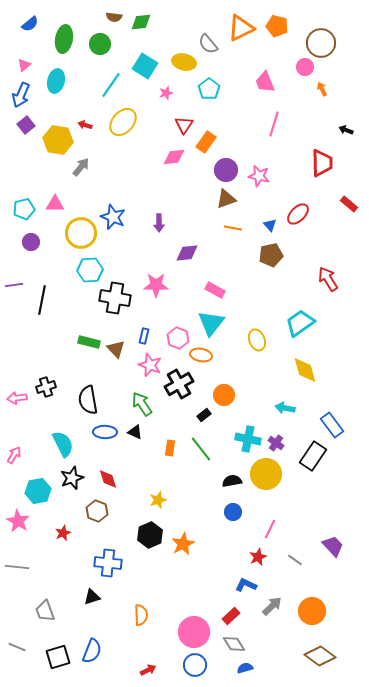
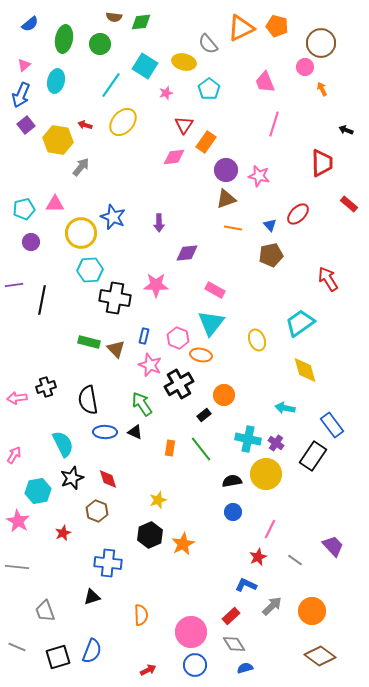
pink circle at (194, 632): moved 3 px left
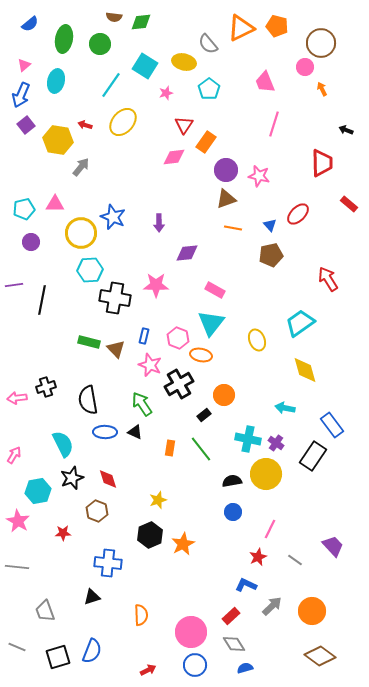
red star at (63, 533): rotated 21 degrees clockwise
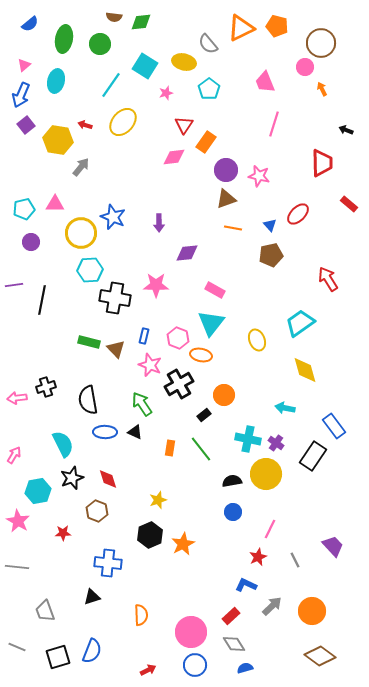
blue rectangle at (332, 425): moved 2 px right, 1 px down
gray line at (295, 560): rotated 28 degrees clockwise
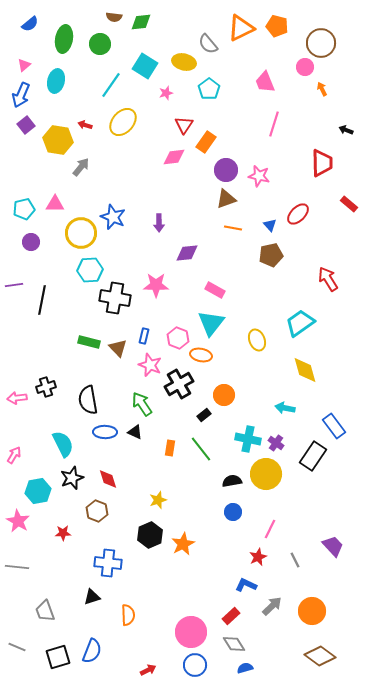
brown triangle at (116, 349): moved 2 px right, 1 px up
orange semicircle at (141, 615): moved 13 px left
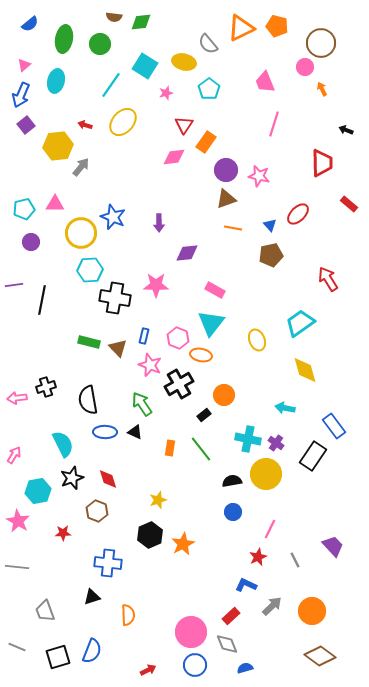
yellow hexagon at (58, 140): moved 6 px down; rotated 16 degrees counterclockwise
gray diamond at (234, 644): moved 7 px left; rotated 10 degrees clockwise
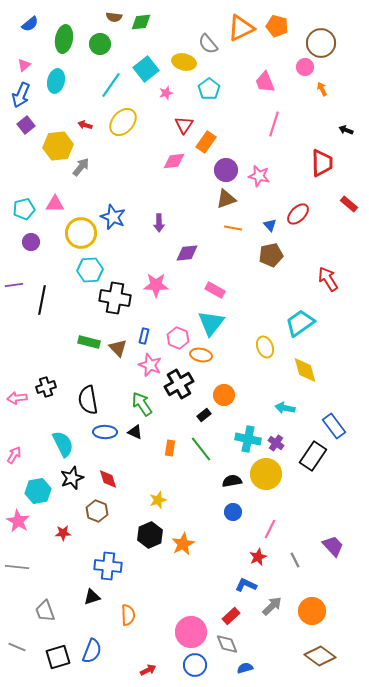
cyan square at (145, 66): moved 1 px right, 3 px down; rotated 20 degrees clockwise
pink diamond at (174, 157): moved 4 px down
yellow ellipse at (257, 340): moved 8 px right, 7 px down
blue cross at (108, 563): moved 3 px down
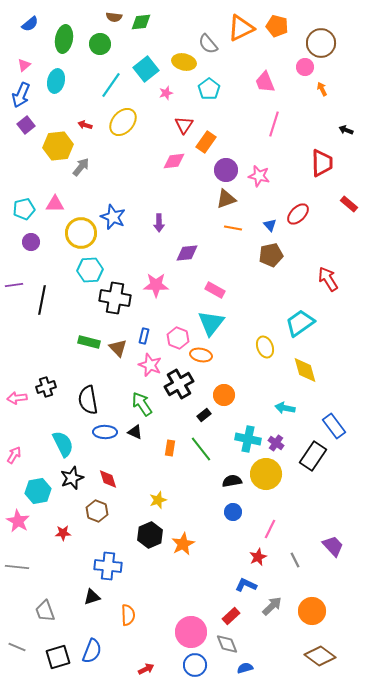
red arrow at (148, 670): moved 2 px left, 1 px up
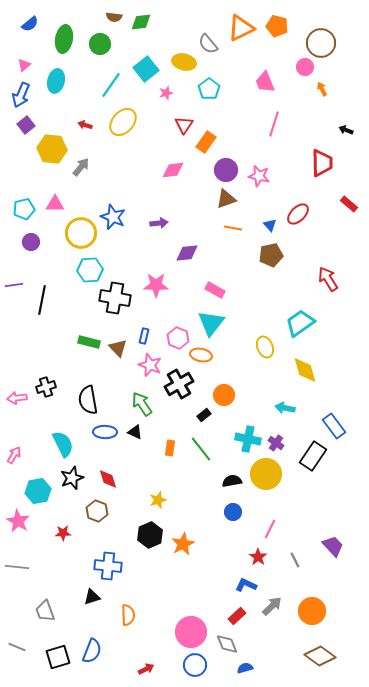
yellow hexagon at (58, 146): moved 6 px left, 3 px down; rotated 12 degrees clockwise
pink diamond at (174, 161): moved 1 px left, 9 px down
purple arrow at (159, 223): rotated 96 degrees counterclockwise
red star at (258, 557): rotated 12 degrees counterclockwise
red rectangle at (231, 616): moved 6 px right
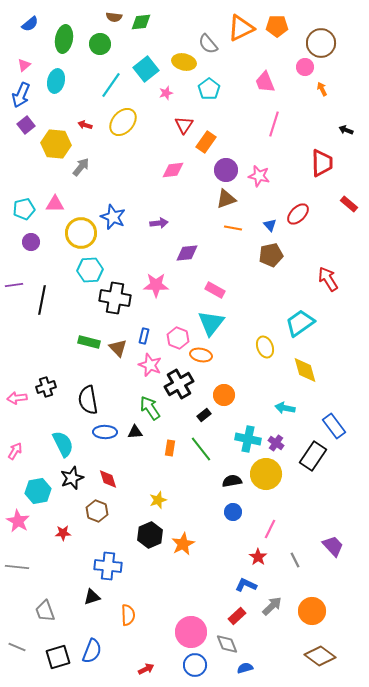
orange pentagon at (277, 26): rotated 15 degrees counterclockwise
yellow hexagon at (52, 149): moved 4 px right, 5 px up
green arrow at (142, 404): moved 8 px right, 4 px down
black triangle at (135, 432): rotated 28 degrees counterclockwise
pink arrow at (14, 455): moved 1 px right, 4 px up
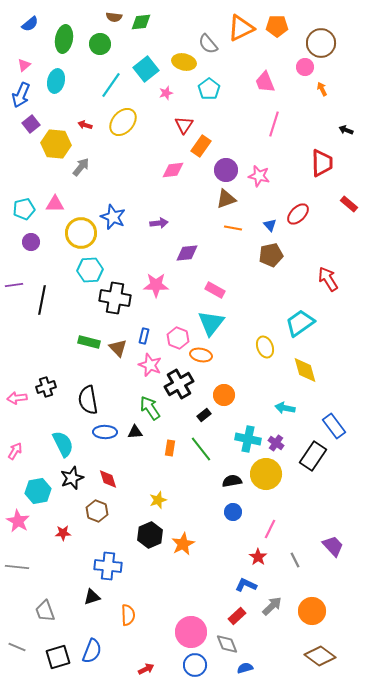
purple square at (26, 125): moved 5 px right, 1 px up
orange rectangle at (206, 142): moved 5 px left, 4 px down
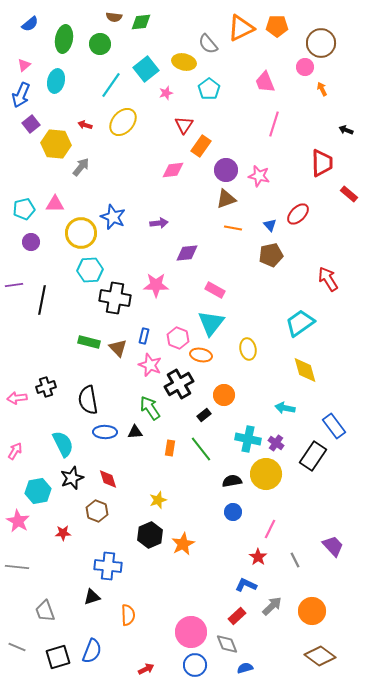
red rectangle at (349, 204): moved 10 px up
yellow ellipse at (265, 347): moved 17 px left, 2 px down; rotated 10 degrees clockwise
